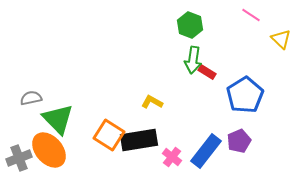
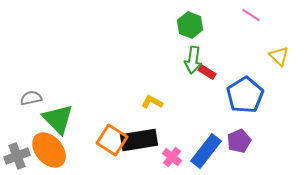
yellow triangle: moved 2 px left, 17 px down
orange square: moved 3 px right, 5 px down
gray cross: moved 2 px left, 2 px up
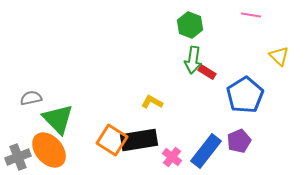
pink line: rotated 24 degrees counterclockwise
gray cross: moved 1 px right, 1 px down
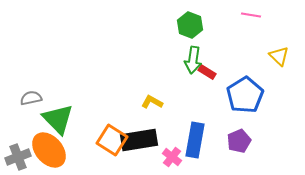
blue rectangle: moved 11 px left, 11 px up; rotated 28 degrees counterclockwise
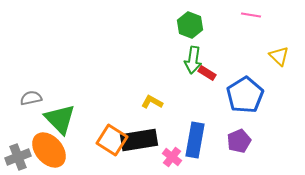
red rectangle: moved 1 px down
green triangle: moved 2 px right
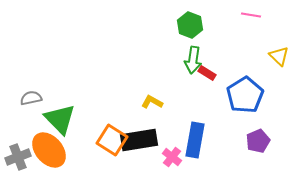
purple pentagon: moved 19 px right
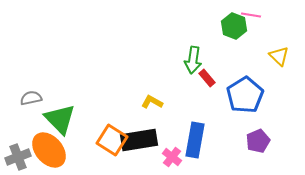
green hexagon: moved 44 px right, 1 px down
red rectangle: moved 5 px down; rotated 18 degrees clockwise
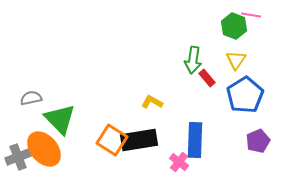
yellow triangle: moved 43 px left, 4 px down; rotated 20 degrees clockwise
blue rectangle: rotated 8 degrees counterclockwise
orange ellipse: moved 5 px left, 1 px up
pink cross: moved 7 px right, 5 px down
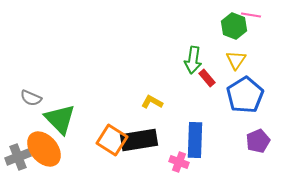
gray semicircle: rotated 145 degrees counterclockwise
pink cross: rotated 18 degrees counterclockwise
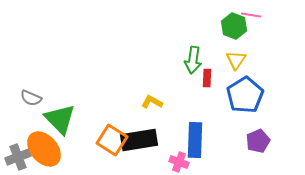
red rectangle: rotated 42 degrees clockwise
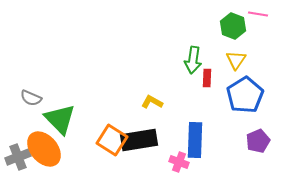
pink line: moved 7 px right, 1 px up
green hexagon: moved 1 px left
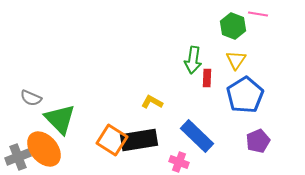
blue rectangle: moved 2 px right, 4 px up; rotated 48 degrees counterclockwise
